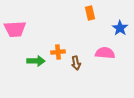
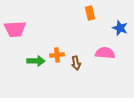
blue star: rotated 14 degrees counterclockwise
orange cross: moved 1 px left, 3 px down
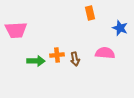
pink trapezoid: moved 1 px right, 1 px down
brown arrow: moved 1 px left, 4 px up
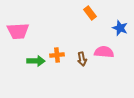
orange rectangle: rotated 24 degrees counterclockwise
pink trapezoid: moved 2 px right, 1 px down
pink semicircle: moved 1 px left, 1 px up
brown arrow: moved 7 px right
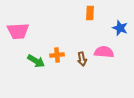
orange rectangle: rotated 40 degrees clockwise
green arrow: rotated 30 degrees clockwise
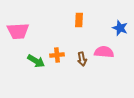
orange rectangle: moved 11 px left, 7 px down
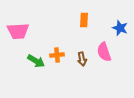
orange rectangle: moved 5 px right
pink semicircle: rotated 114 degrees counterclockwise
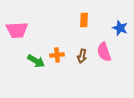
pink trapezoid: moved 1 px left, 1 px up
brown arrow: moved 3 px up; rotated 24 degrees clockwise
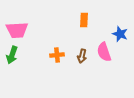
blue star: moved 6 px down
green arrow: moved 24 px left, 6 px up; rotated 78 degrees clockwise
